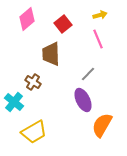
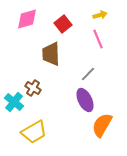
pink diamond: rotated 25 degrees clockwise
brown cross: moved 6 px down
purple ellipse: moved 2 px right
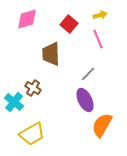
red square: moved 6 px right; rotated 12 degrees counterclockwise
yellow trapezoid: moved 2 px left, 2 px down
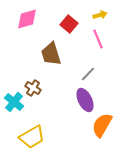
brown trapezoid: rotated 15 degrees counterclockwise
yellow trapezoid: moved 3 px down
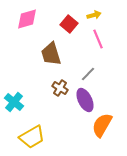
yellow arrow: moved 6 px left
brown cross: moved 27 px right
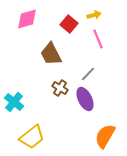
brown trapezoid: rotated 10 degrees counterclockwise
purple ellipse: moved 1 px up
orange semicircle: moved 3 px right, 11 px down
yellow trapezoid: rotated 8 degrees counterclockwise
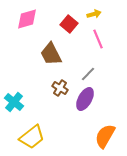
yellow arrow: moved 1 px up
purple ellipse: rotated 55 degrees clockwise
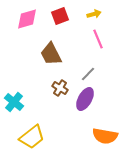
red square: moved 9 px left, 8 px up; rotated 30 degrees clockwise
orange semicircle: rotated 110 degrees counterclockwise
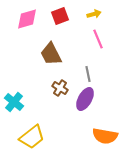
gray line: rotated 56 degrees counterclockwise
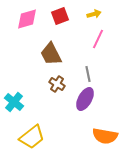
pink line: rotated 48 degrees clockwise
brown cross: moved 3 px left, 4 px up
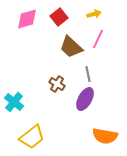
red square: moved 1 px left, 1 px down; rotated 18 degrees counterclockwise
brown trapezoid: moved 20 px right, 7 px up; rotated 20 degrees counterclockwise
